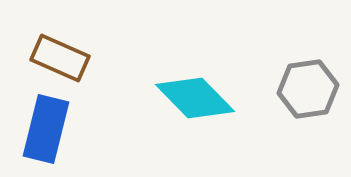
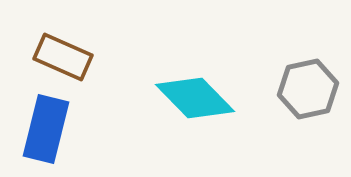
brown rectangle: moved 3 px right, 1 px up
gray hexagon: rotated 4 degrees counterclockwise
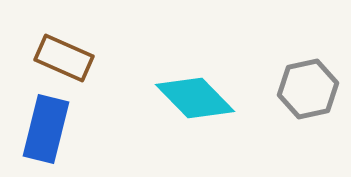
brown rectangle: moved 1 px right, 1 px down
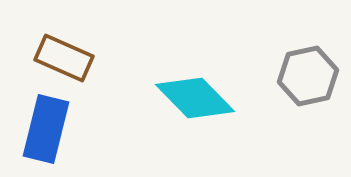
gray hexagon: moved 13 px up
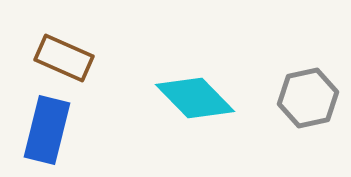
gray hexagon: moved 22 px down
blue rectangle: moved 1 px right, 1 px down
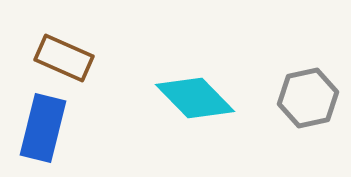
blue rectangle: moved 4 px left, 2 px up
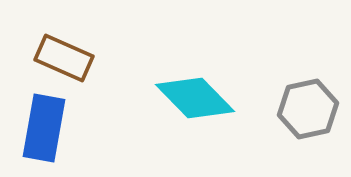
gray hexagon: moved 11 px down
blue rectangle: moved 1 px right; rotated 4 degrees counterclockwise
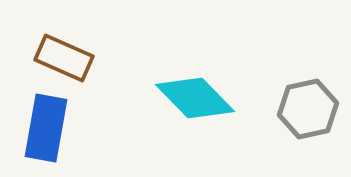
blue rectangle: moved 2 px right
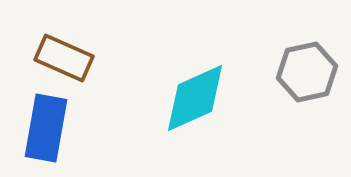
cyan diamond: rotated 70 degrees counterclockwise
gray hexagon: moved 1 px left, 37 px up
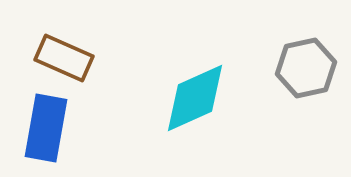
gray hexagon: moved 1 px left, 4 px up
